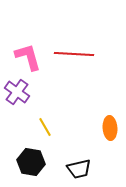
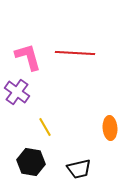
red line: moved 1 px right, 1 px up
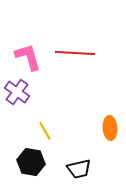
yellow line: moved 4 px down
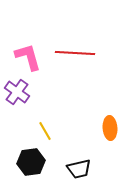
black hexagon: rotated 16 degrees counterclockwise
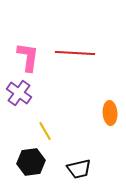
pink L-shape: rotated 24 degrees clockwise
purple cross: moved 2 px right, 1 px down
orange ellipse: moved 15 px up
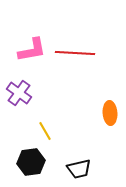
pink L-shape: moved 4 px right, 7 px up; rotated 72 degrees clockwise
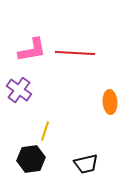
purple cross: moved 3 px up
orange ellipse: moved 11 px up
yellow line: rotated 48 degrees clockwise
black hexagon: moved 3 px up
black trapezoid: moved 7 px right, 5 px up
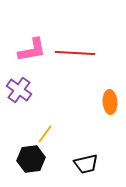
yellow line: moved 3 px down; rotated 18 degrees clockwise
